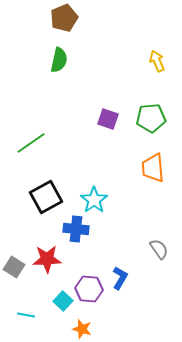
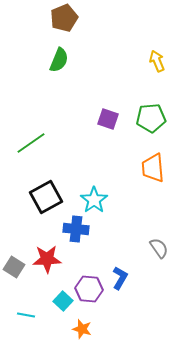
green semicircle: rotated 10 degrees clockwise
gray semicircle: moved 1 px up
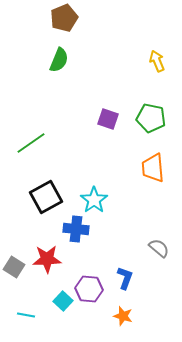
green pentagon: rotated 16 degrees clockwise
gray semicircle: rotated 15 degrees counterclockwise
blue L-shape: moved 5 px right; rotated 10 degrees counterclockwise
orange star: moved 41 px right, 13 px up
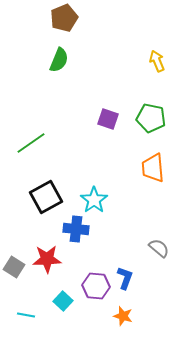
purple hexagon: moved 7 px right, 3 px up
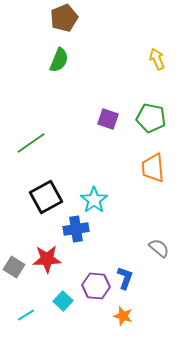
yellow arrow: moved 2 px up
blue cross: rotated 15 degrees counterclockwise
cyan line: rotated 42 degrees counterclockwise
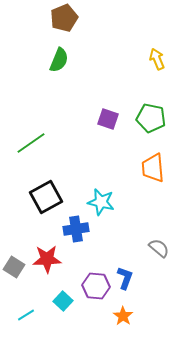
cyan star: moved 7 px right, 2 px down; rotated 24 degrees counterclockwise
orange star: rotated 18 degrees clockwise
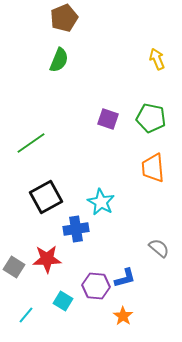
cyan star: rotated 16 degrees clockwise
blue L-shape: rotated 55 degrees clockwise
cyan square: rotated 12 degrees counterclockwise
cyan line: rotated 18 degrees counterclockwise
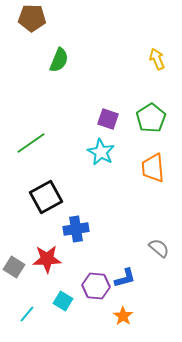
brown pentagon: moved 32 px left; rotated 24 degrees clockwise
green pentagon: rotated 28 degrees clockwise
cyan star: moved 50 px up
cyan line: moved 1 px right, 1 px up
